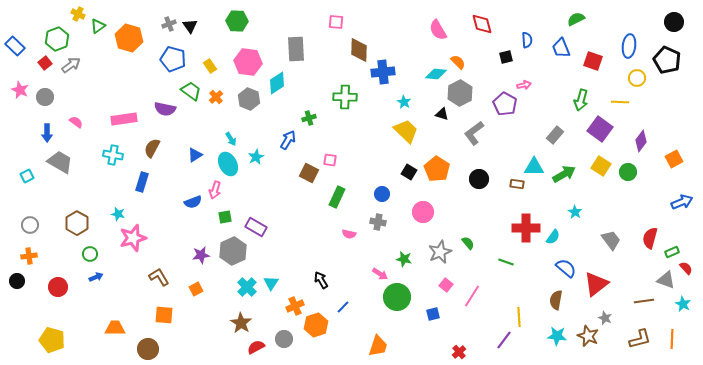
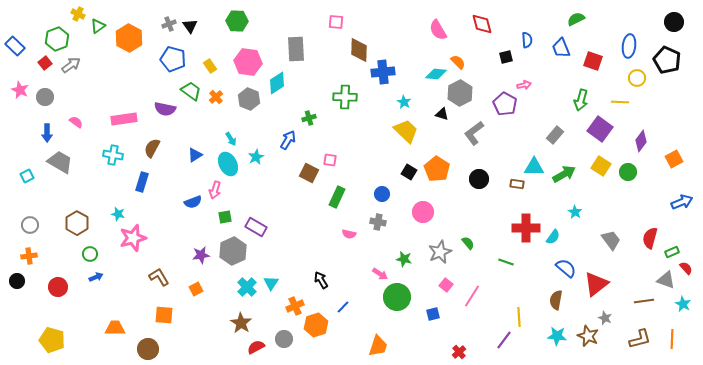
orange hexagon at (129, 38): rotated 12 degrees clockwise
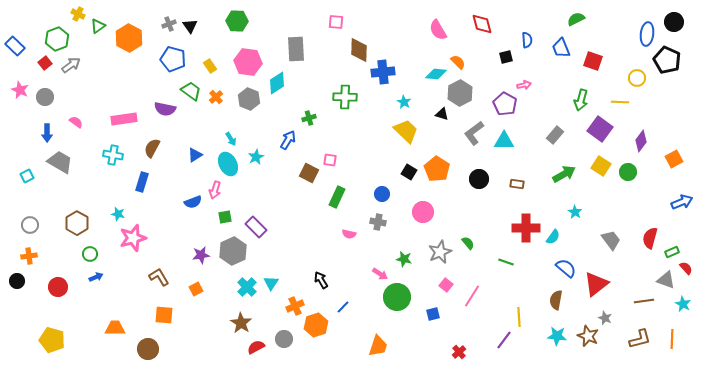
blue ellipse at (629, 46): moved 18 px right, 12 px up
cyan triangle at (534, 167): moved 30 px left, 26 px up
purple rectangle at (256, 227): rotated 15 degrees clockwise
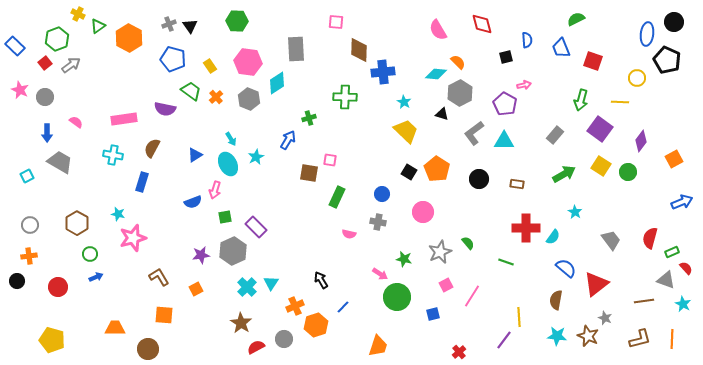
brown square at (309, 173): rotated 18 degrees counterclockwise
pink square at (446, 285): rotated 24 degrees clockwise
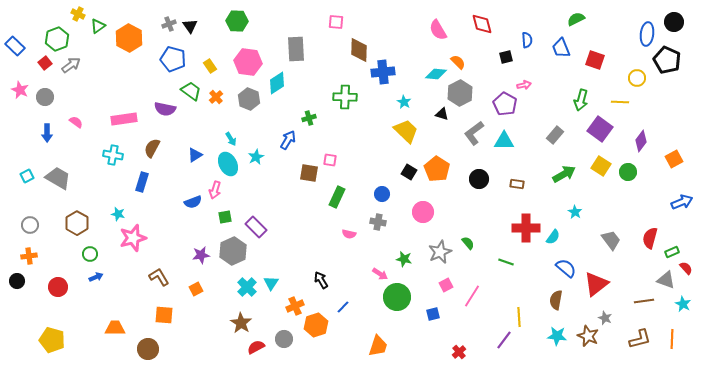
red square at (593, 61): moved 2 px right, 1 px up
gray trapezoid at (60, 162): moved 2 px left, 16 px down
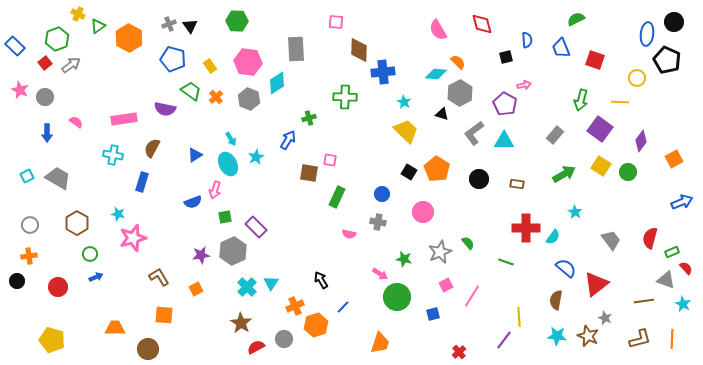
orange trapezoid at (378, 346): moved 2 px right, 3 px up
